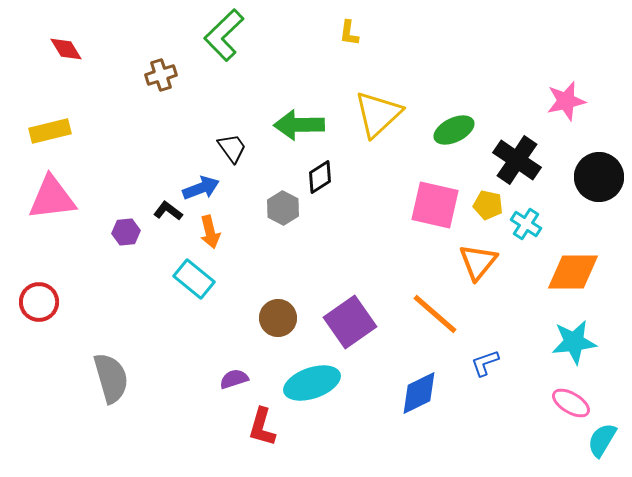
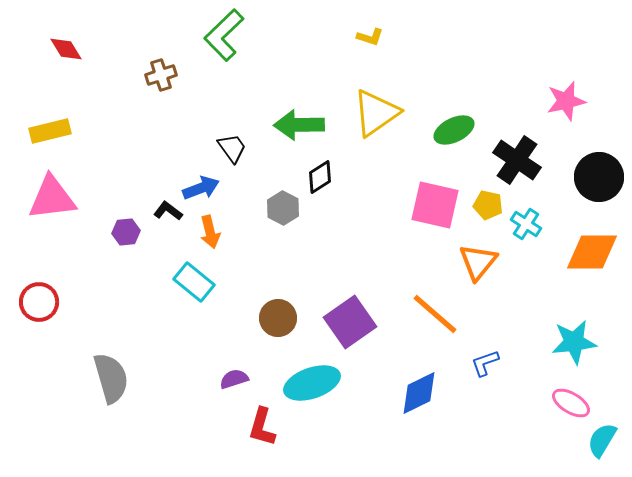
yellow L-shape: moved 21 px right, 4 px down; rotated 80 degrees counterclockwise
yellow triangle: moved 2 px left, 1 px up; rotated 8 degrees clockwise
orange diamond: moved 19 px right, 20 px up
cyan rectangle: moved 3 px down
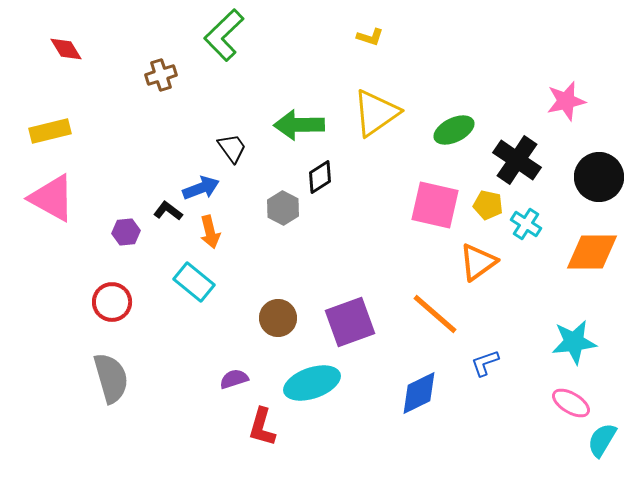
pink triangle: rotated 36 degrees clockwise
orange triangle: rotated 15 degrees clockwise
red circle: moved 73 px right
purple square: rotated 15 degrees clockwise
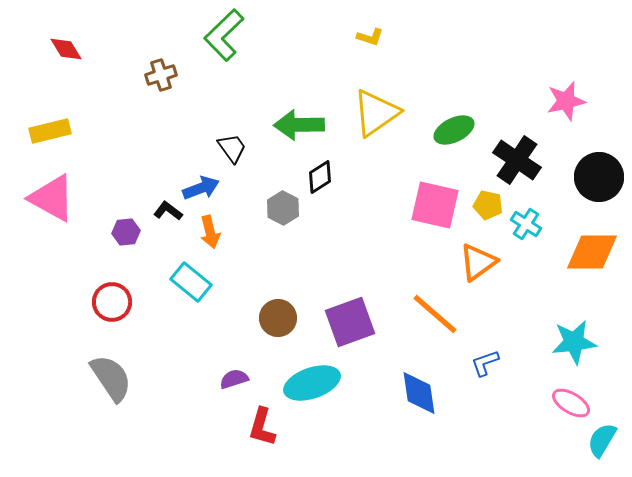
cyan rectangle: moved 3 px left
gray semicircle: rotated 18 degrees counterclockwise
blue diamond: rotated 72 degrees counterclockwise
